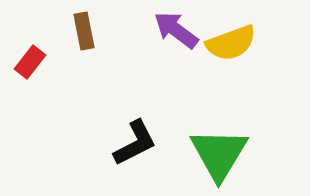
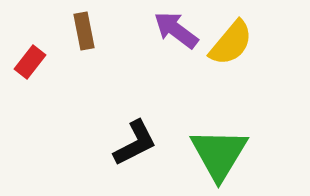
yellow semicircle: rotated 30 degrees counterclockwise
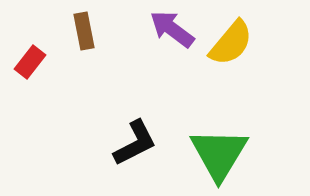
purple arrow: moved 4 px left, 1 px up
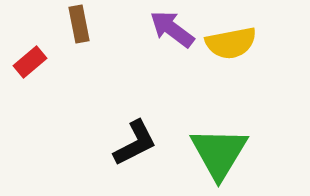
brown rectangle: moved 5 px left, 7 px up
yellow semicircle: rotated 39 degrees clockwise
red rectangle: rotated 12 degrees clockwise
green triangle: moved 1 px up
